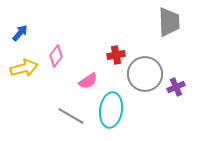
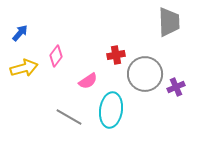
gray line: moved 2 px left, 1 px down
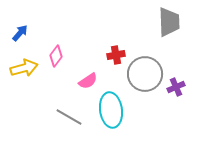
cyan ellipse: rotated 16 degrees counterclockwise
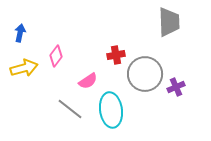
blue arrow: rotated 30 degrees counterclockwise
gray line: moved 1 px right, 8 px up; rotated 8 degrees clockwise
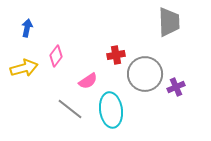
blue arrow: moved 7 px right, 5 px up
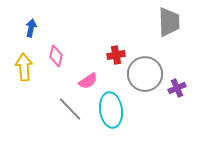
blue arrow: moved 4 px right
pink diamond: rotated 25 degrees counterclockwise
yellow arrow: moved 1 px up; rotated 80 degrees counterclockwise
purple cross: moved 1 px right, 1 px down
gray line: rotated 8 degrees clockwise
